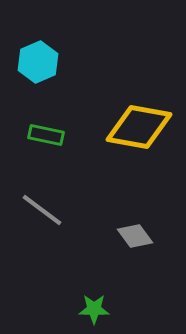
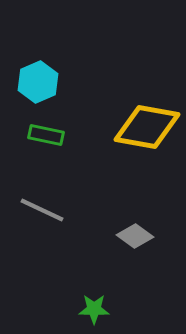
cyan hexagon: moved 20 px down
yellow diamond: moved 8 px right
gray line: rotated 12 degrees counterclockwise
gray diamond: rotated 18 degrees counterclockwise
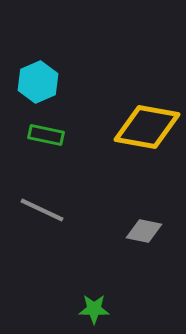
gray diamond: moved 9 px right, 5 px up; rotated 24 degrees counterclockwise
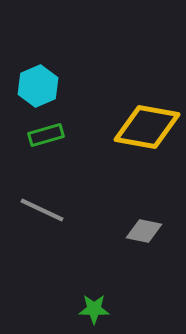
cyan hexagon: moved 4 px down
green rectangle: rotated 28 degrees counterclockwise
